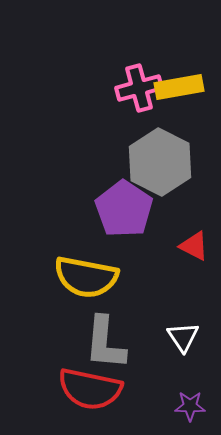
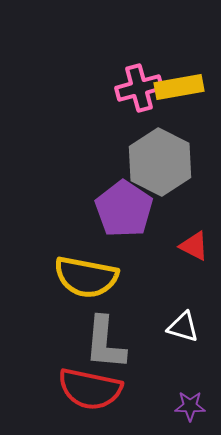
white triangle: moved 10 px up; rotated 40 degrees counterclockwise
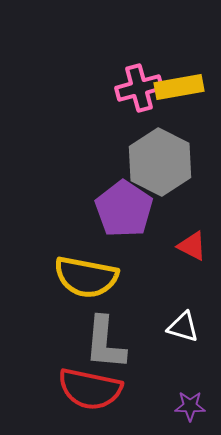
red triangle: moved 2 px left
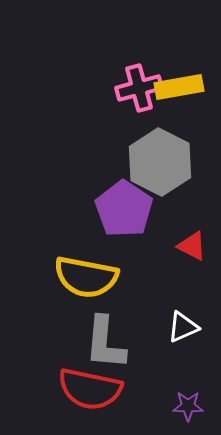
white triangle: rotated 40 degrees counterclockwise
purple star: moved 2 px left
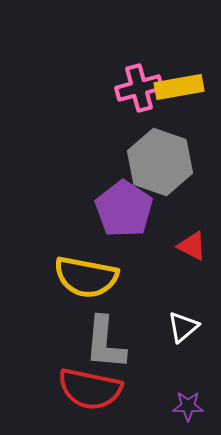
gray hexagon: rotated 8 degrees counterclockwise
white triangle: rotated 16 degrees counterclockwise
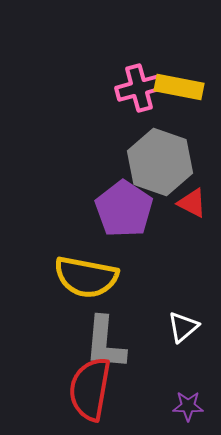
yellow rectangle: rotated 21 degrees clockwise
red triangle: moved 43 px up
red semicircle: rotated 88 degrees clockwise
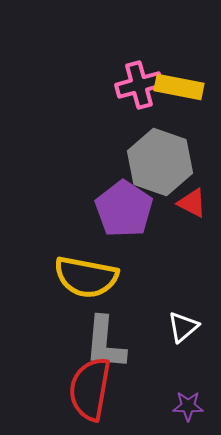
pink cross: moved 3 px up
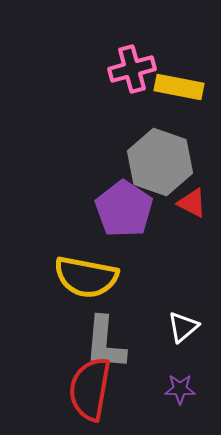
pink cross: moved 7 px left, 16 px up
purple star: moved 8 px left, 17 px up
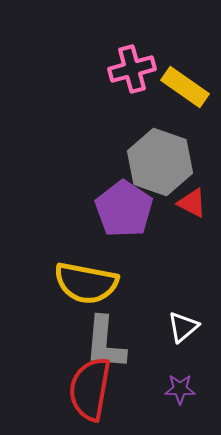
yellow rectangle: moved 6 px right; rotated 24 degrees clockwise
yellow semicircle: moved 6 px down
